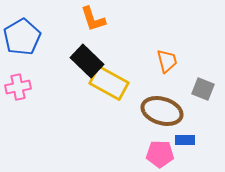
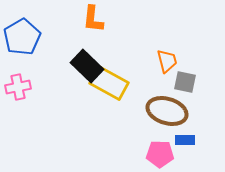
orange L-shape: rotated 24 degrees clockwise
black rectangle: moved 5 px down
gray square: moved 18 px left, 7 px up; rotated 10 degrees counterclockwise
brown ellipse: moved 5 px right
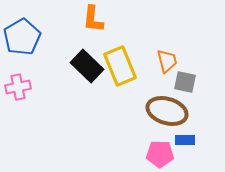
yellow rectangle: moved 11 px right, 17 px up; rotated 39 degrees clockwise
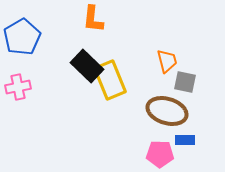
yellow rectangle: moved 10 px left, 14 px down
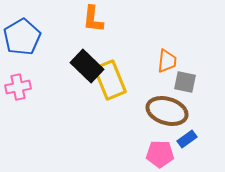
orange trapezoid: rotated 20 degrees clockwise
blue rectangle: moved 2 px right, 1 px up; rotated 36 degrees counterclockwise
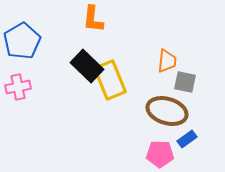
blue pentagon: moved 4 px down
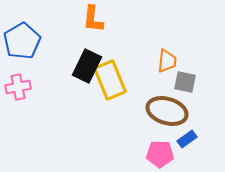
black rectangle: rotated 72 degrees clockwise
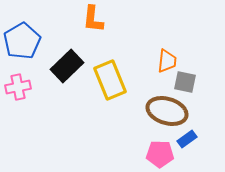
black rectangle: moved 20 px left; rotated 20 degrees clockwise
